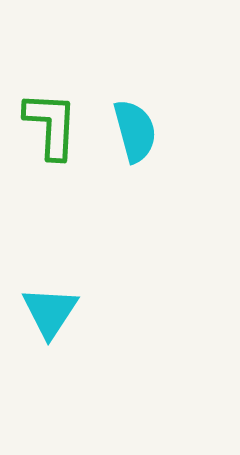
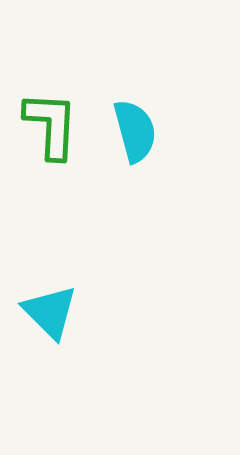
cyan triangle: rotated 18 degrees counterclockwise
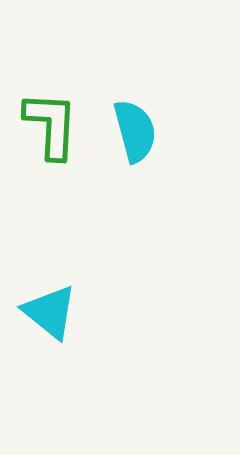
cyan triangle: rotated 6 degrees counterclockwise
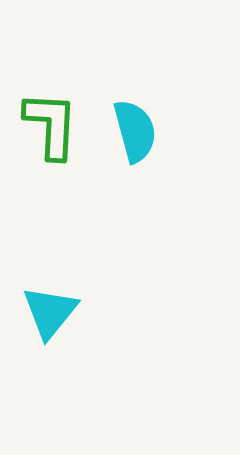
cyan triangle: rotated 30 degrees clockwise
